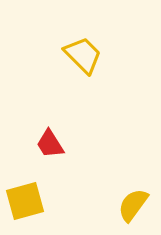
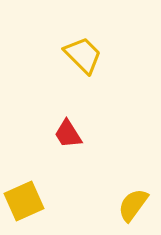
red trapezoid: moved 18 px right, 10 px up
yellow square: moved 1 px left; rotated 9 degrees counterclockwise
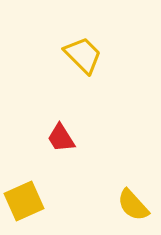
red trapezoid: moved 7 px left, 4 px down
yellow semicircle: rotated 78 degrees counterclockwise
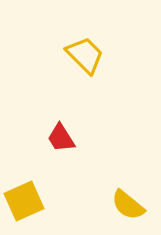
yellow trapezoid: moved 2 px right
yellow semicircle: moved 5 px left; rotated 9 degrees counterclockwise
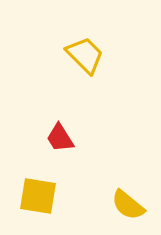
red trapezoid: moved 1 px left
yellow square: moved 14 px right, 5 px up; rotated 33 degrees clockwise
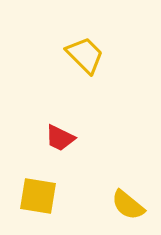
red trapezoid: rotated 32 degrees counterclockwise
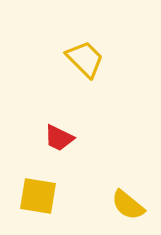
yellow trapezoid: moved 4 px down
red trapezoid: moved 1 px left
